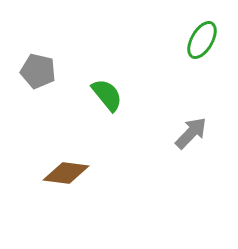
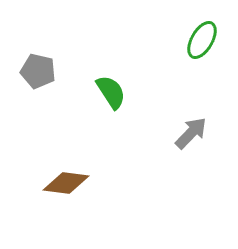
green semicircle: moved 4 px right, 3 px up; rotated 6 degrees clockwise
brown diamond: moved 10 px down
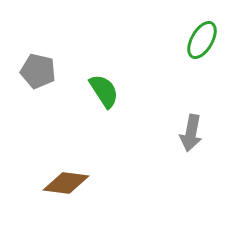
green semicircle: moved 7 px left, 1 px up
gray arrow: rotated 147 degrees clockwise
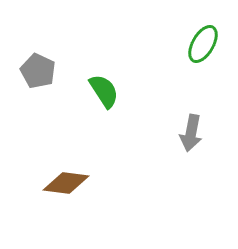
green ellipse: moved 1 px right, 4 px down
gray pentagon: rotated 12 degrees clockwise
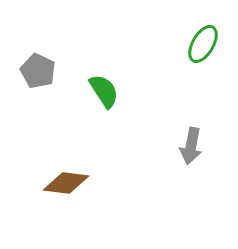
gray arrow: moved 13 px down
